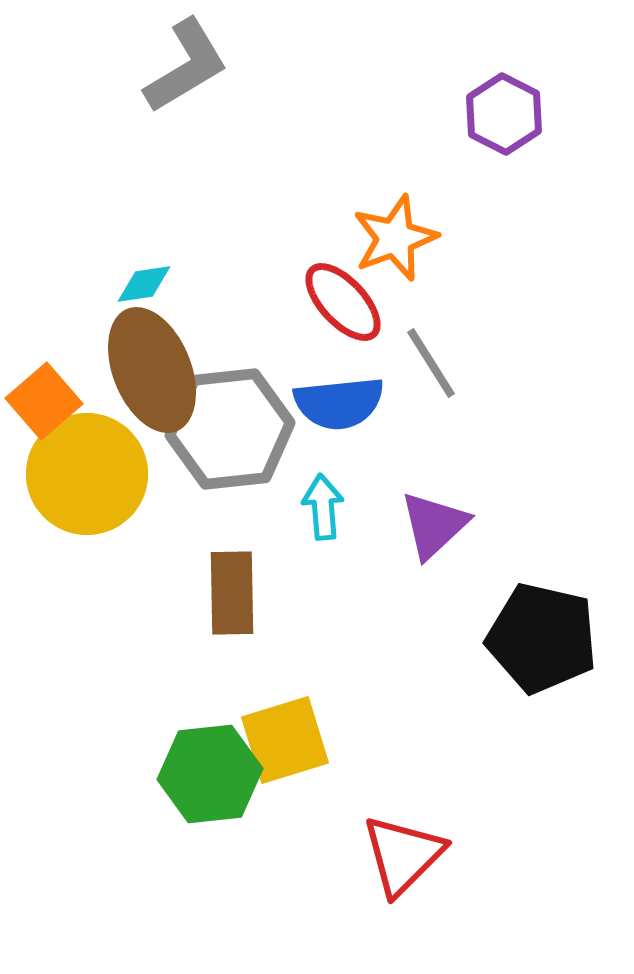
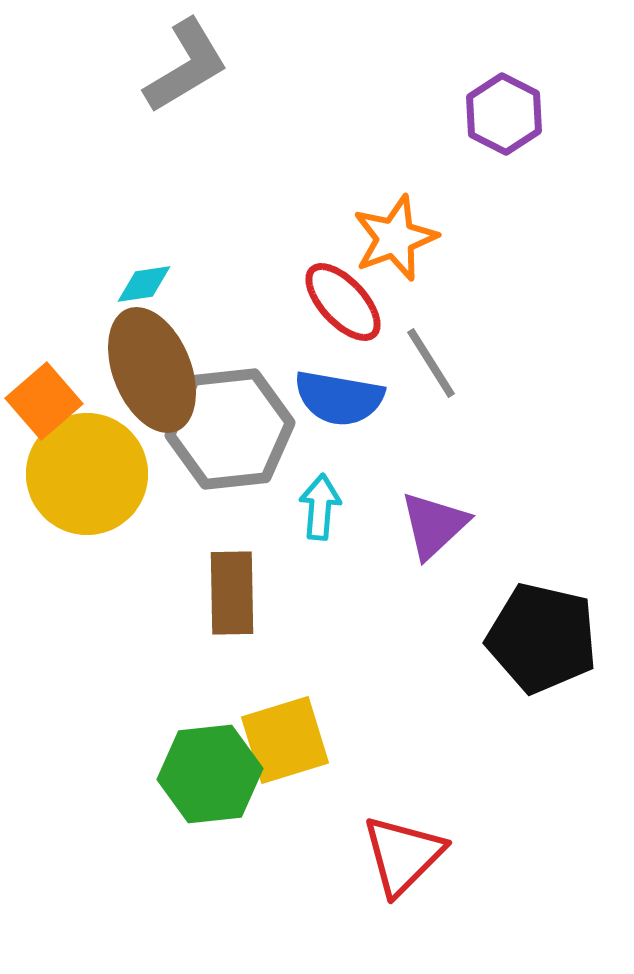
blue semicircle: moved 5 px up; rotated 16 degrees clockwise
cyan arrow: moved 3 px left; rotated 10 degrees clockwise
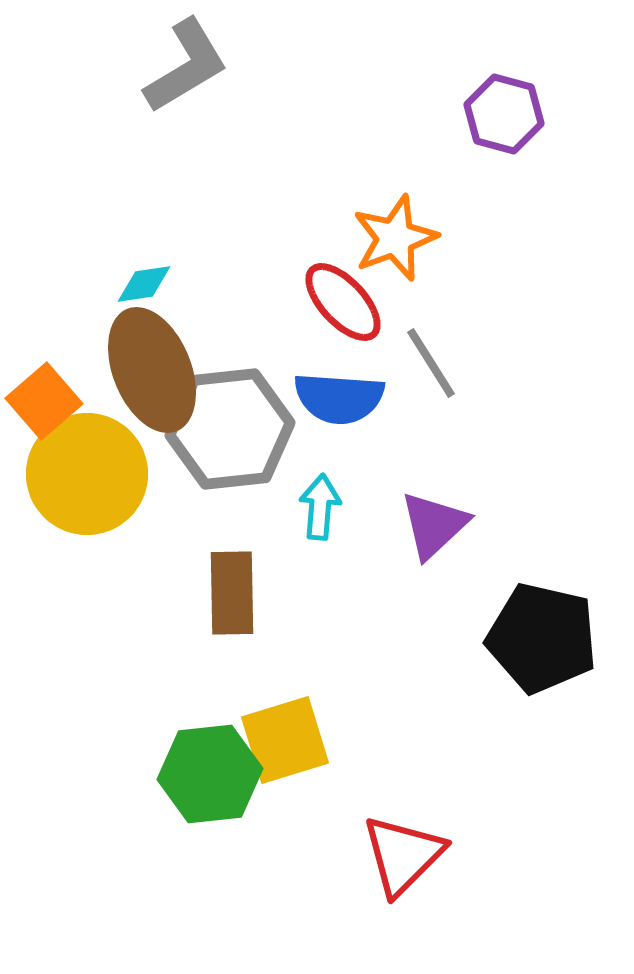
purple hexagon: rotated 12 degrees counterclockwise
blue semicircle: rotated 6 degrees counterclockwise
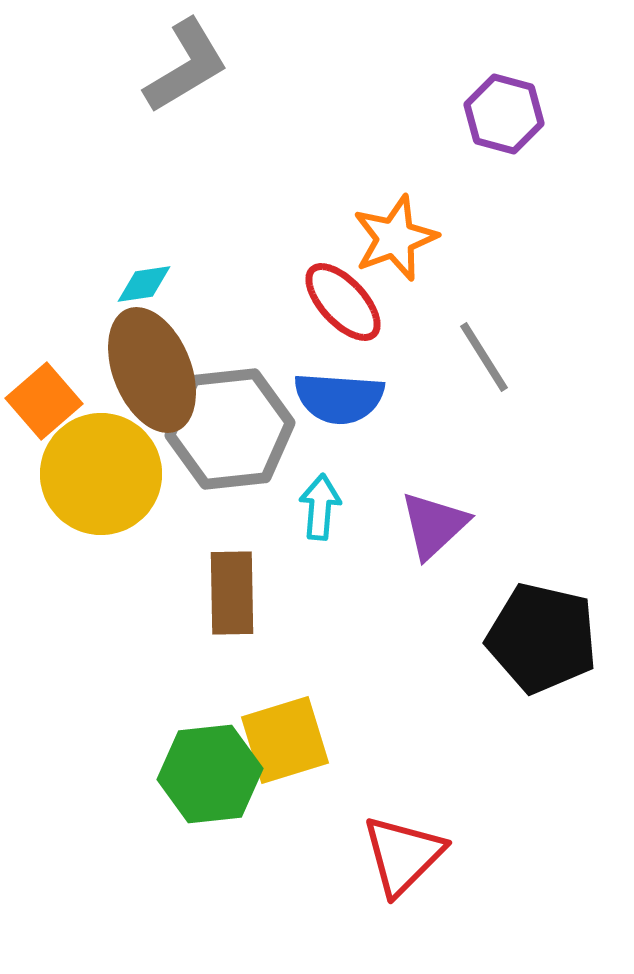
gray line: moved 53 px right, 6 px up
yellow circle: moved 14 px right
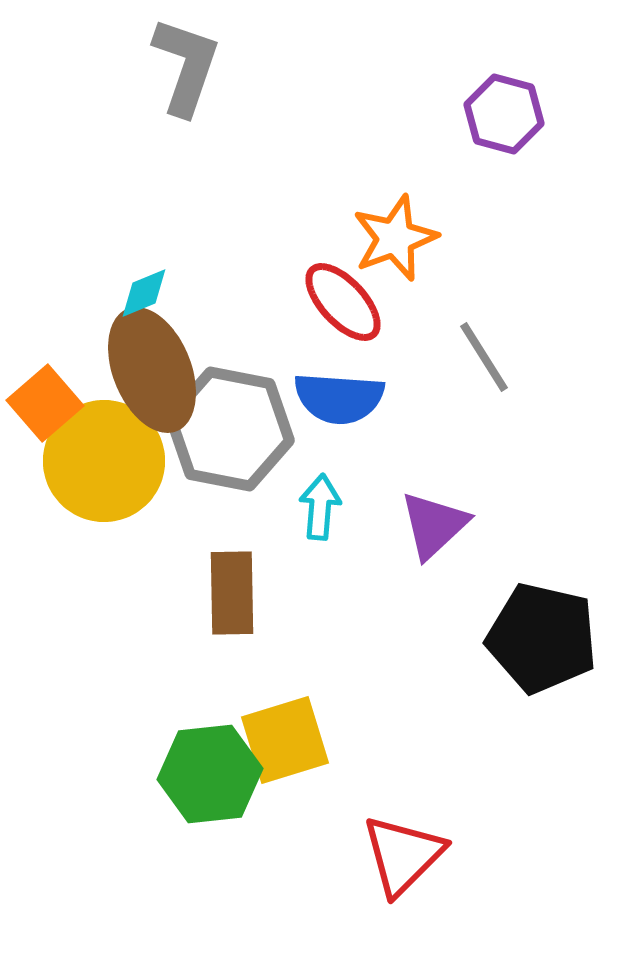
gray L-shape: rotated 40 degrees counterclockwise
cyan diamond: moved 9 px down; rotated 14 degrees counterclockwise
orange square: moved 1 px right, 2 px down
gray hexagon: rotated 17 degrees clockwise
yellow circle: moved 3 px right, 13 px up
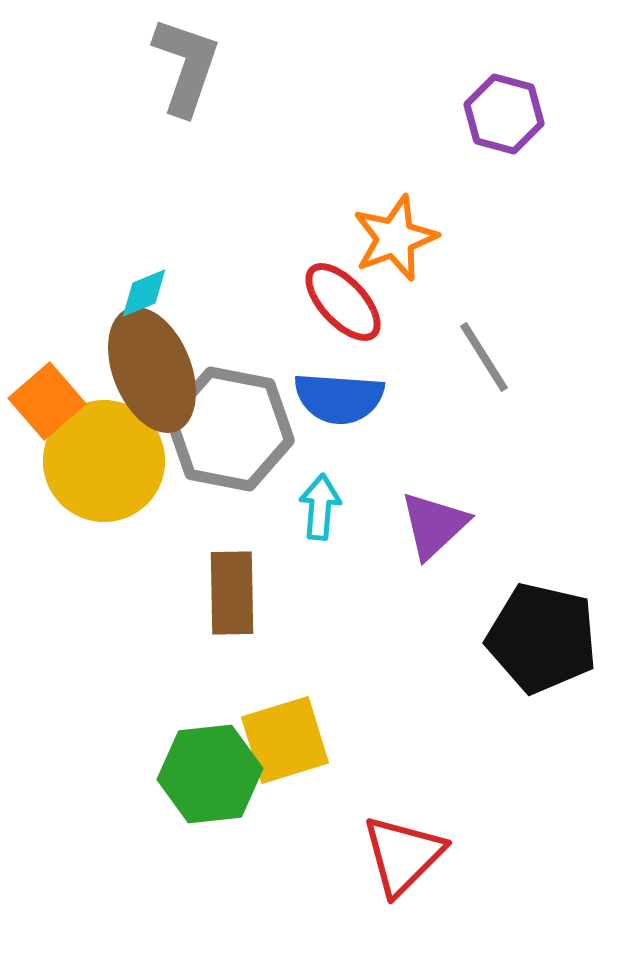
orange square: moved 2 px right, 2 px up
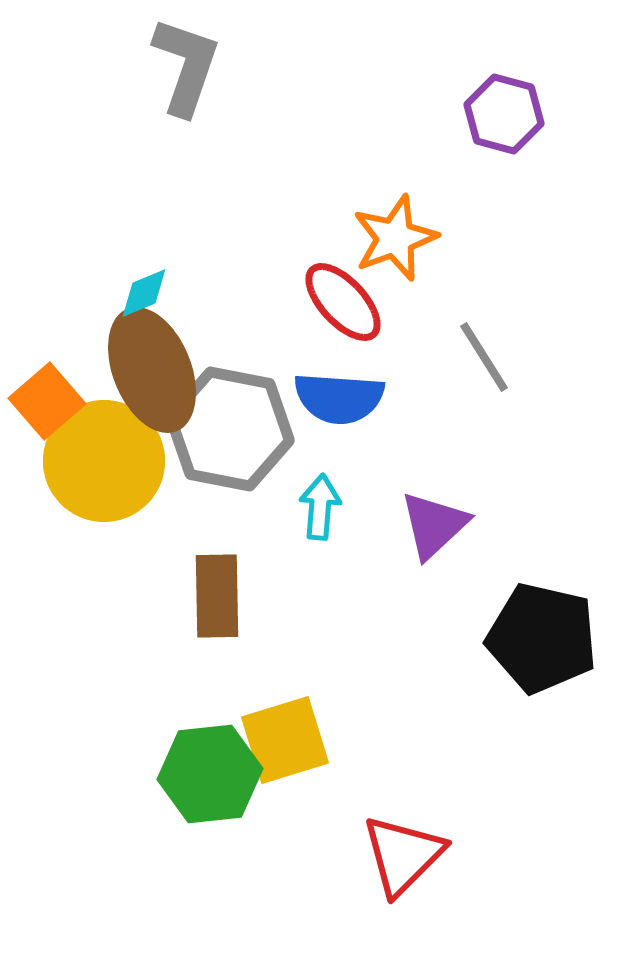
brown rectangle: moved 15 px left, 3 px down
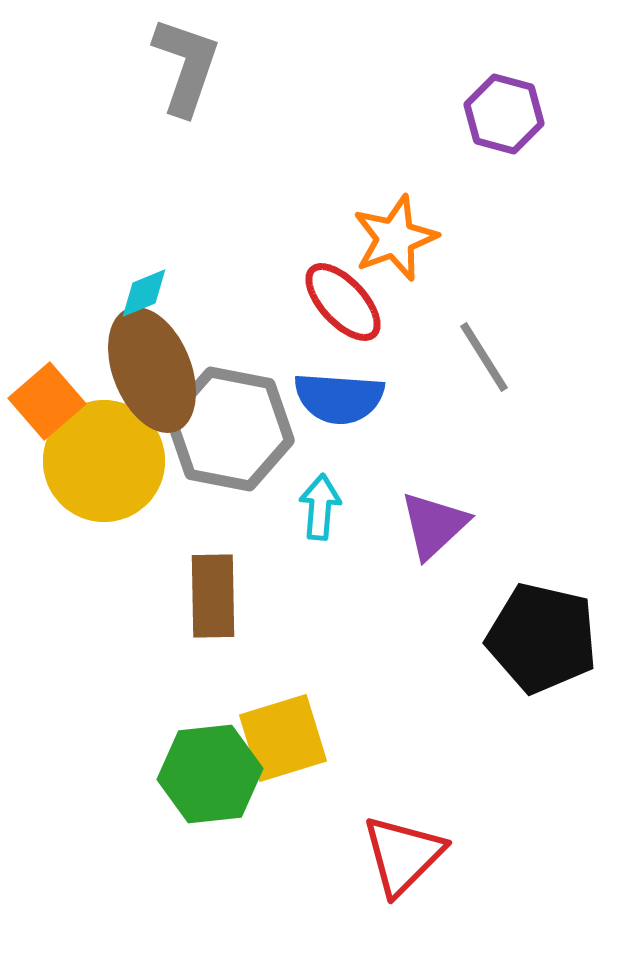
brown rectangle: moved 4 px left
yellow square: moved 2 px left, 2 px up
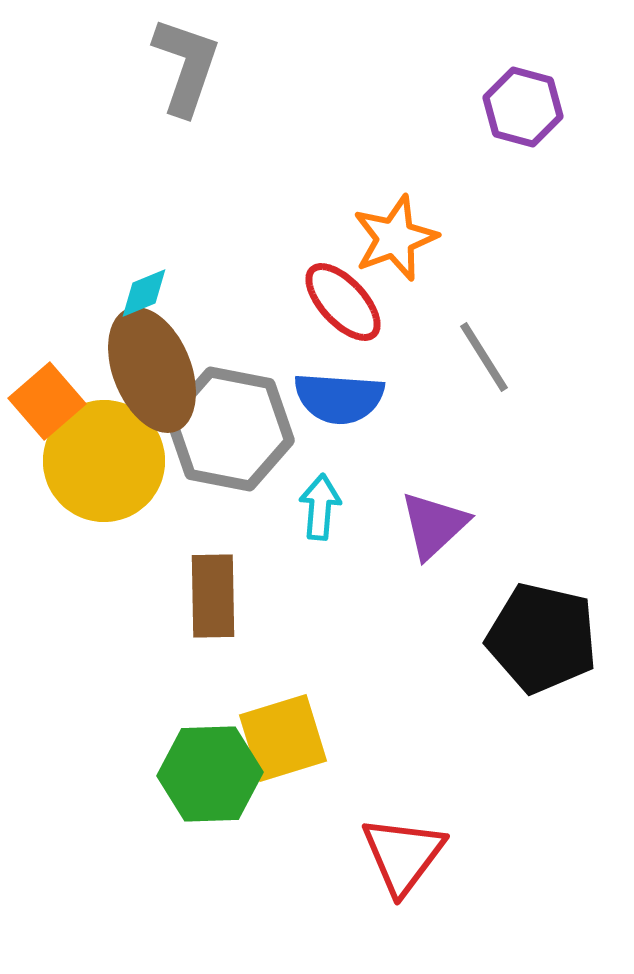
purple hexagon: moved 19 px right, 7 px up
green hexagon: rotated 4 degrees clockwise
red triangle: rotated 8 degrees counterclockwise
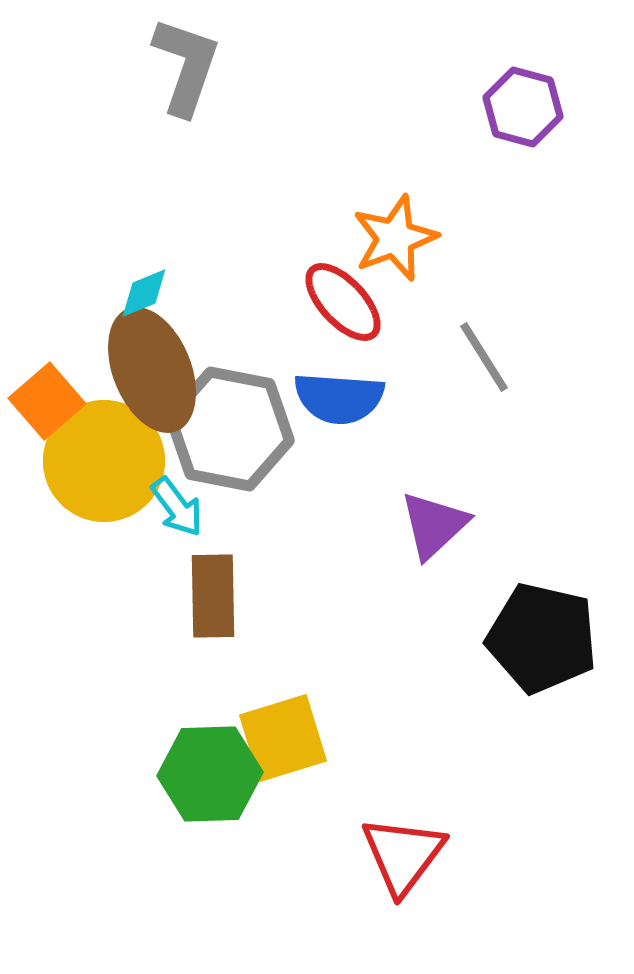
cyan arrow: moved 143 px left; rotated 138 degrees clockwise
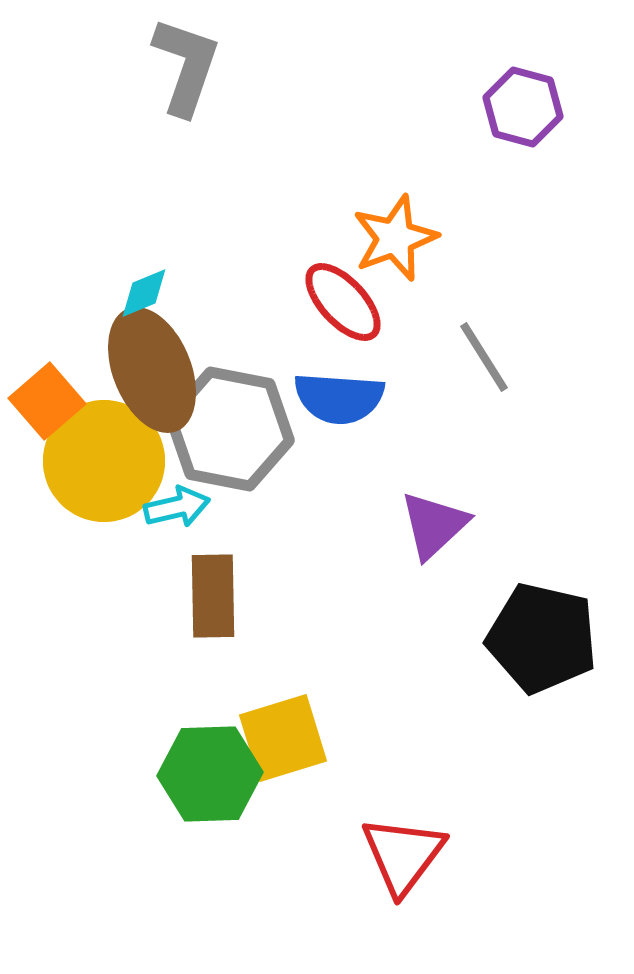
cyan arrow: rotated 66 degrees counterclockwise
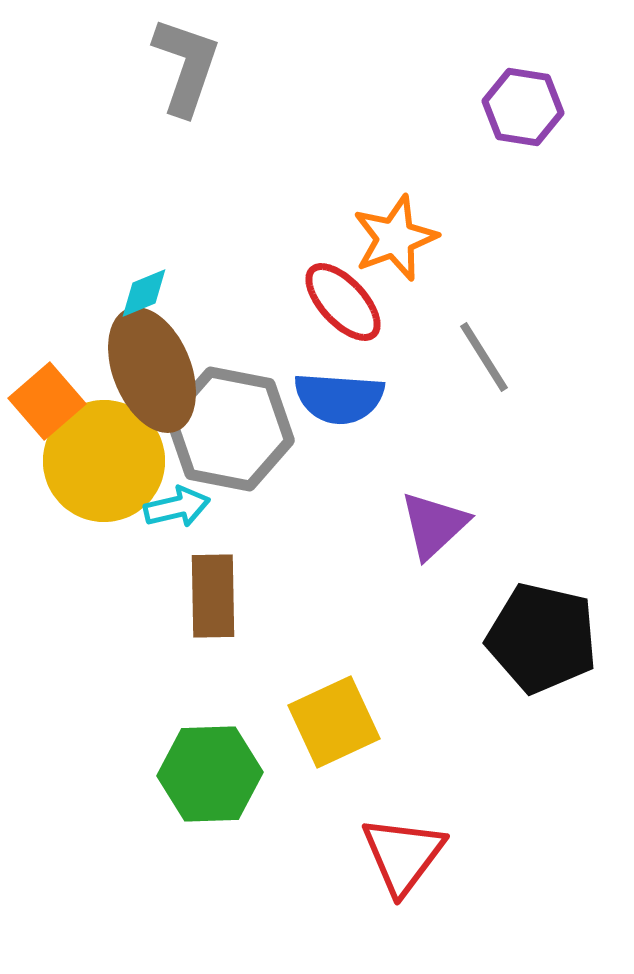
purple hexagon: rotated 6 degrees counterclockwise
yellow square: moved 51 px right, 16 px up; rotated 8 degrees counterclockwise
